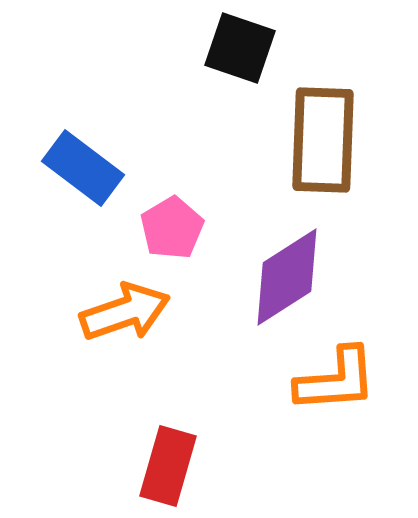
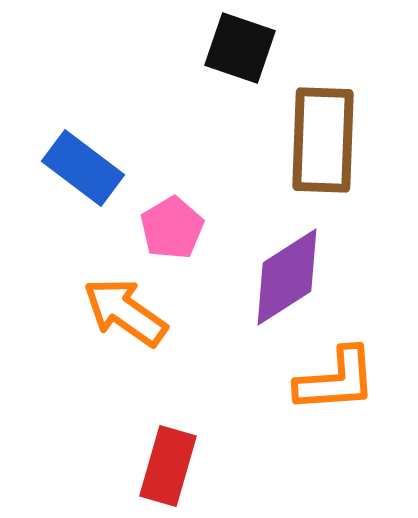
orange arrow: rotated 126 degrees counterclockwise
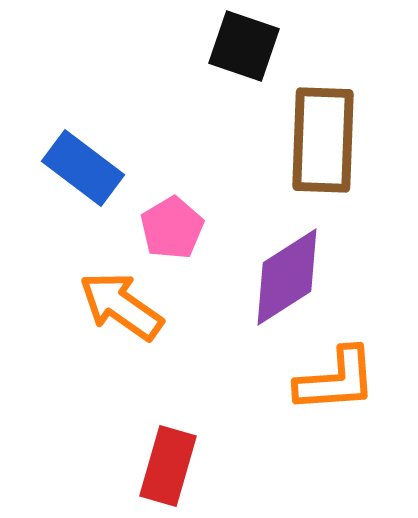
black square: moved 4 px right, 2 px up
orange arrow: moved 4 px left, 6 px up
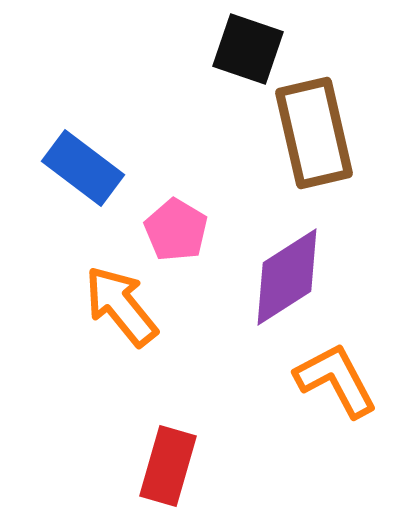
black square: moved 4 px right, 3 px down
brown rectangle: moved 9 px left, 7 px up; rotated 15 degrees counterclockwise
pink pentagon: moved 4 px right, 2 px down; rotated 10 degrees counterclockwise
orange arrow: rotated 16 degrees clockwise
orange L-shape: rotated 114 degrees counterclockwise
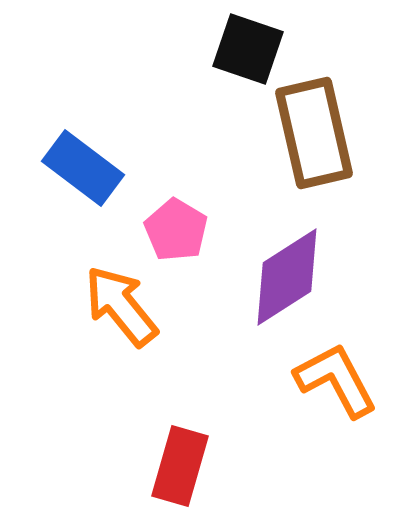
red rectangle: moved 12 px right
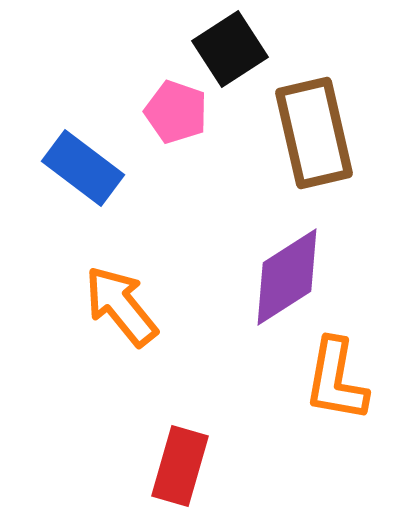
black square: moved 18 px left; rotated 38 degrees clockwise
pink pentagon: moved 118 px up; rotated 12 degrees counterclockwise
orange L-shape: rotated 142 degrees counterclockwise
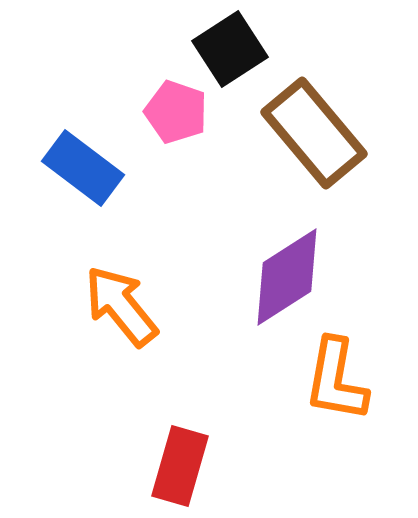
brown rectangle: rotated 27 degrees counterclockwise
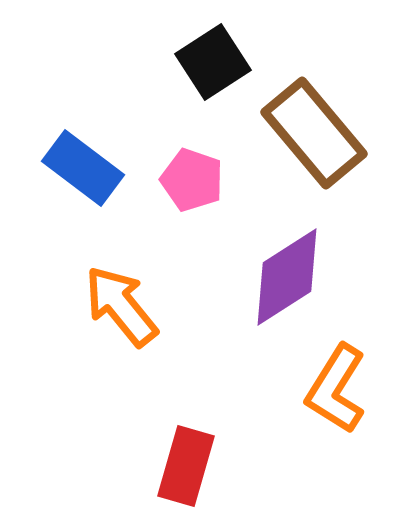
black square: moved 17 px left, 13 px down
pink pentagon: moved 16 px right, 68 px down
orange L-shape: moved 9 px down; rotated 22 degrees clockwise
red rectangle: moved 6 px right
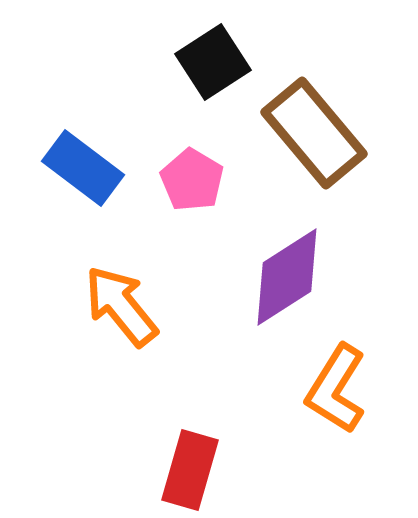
pink pentagon: rotated 12 degrees clockwise
red rectangle: moved 4 px right, 4 px down
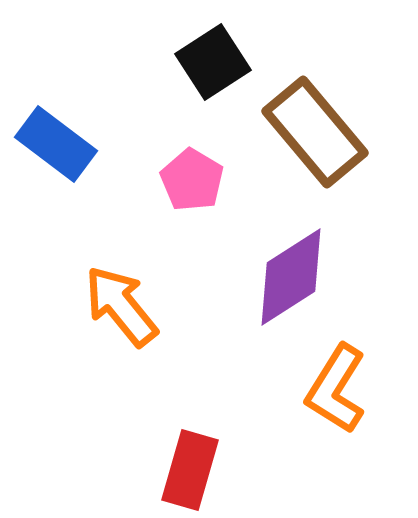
brown rectangle: moved 1 px right, 1 px up
blue rectangle: moved 27 px left, 24 px up
purple diamond: moved 4 px right
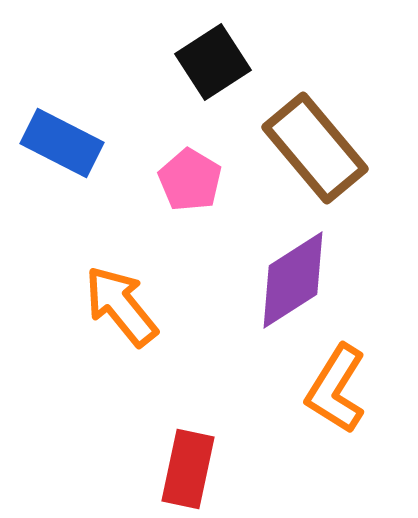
brown rectangle: moved 16 px down
blue rectangle: moved 6 px right, 1 px up; rotated 10 degrees counterclockwise
pink pentagon: moved 2 px left
purple diamond: moved 2 px right, 3 px down
red rectangle: moved 2 px left, 1 px up; rotated 4 degrees counterclockwise
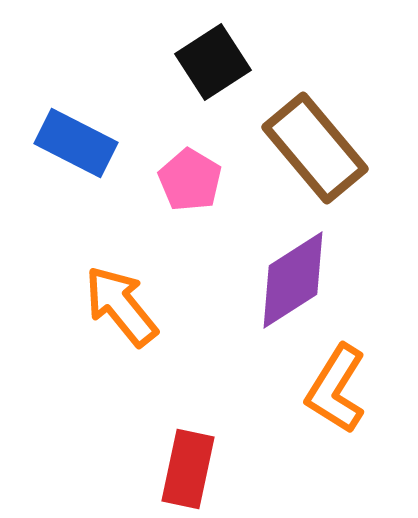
blue rectangle: moved 14 px right
